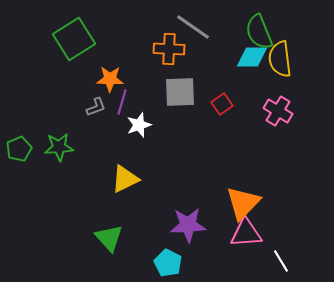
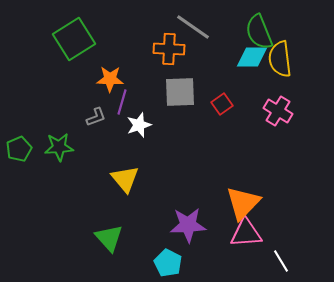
gray L-shape: moved 10 px down
yellow triangle: rotated 44 degrees counterclockwise
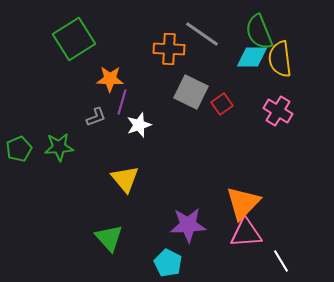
gray line: moved 9 px right, 7 px down
gray square: moved 11 px right; rotated 28 degrees clockwise
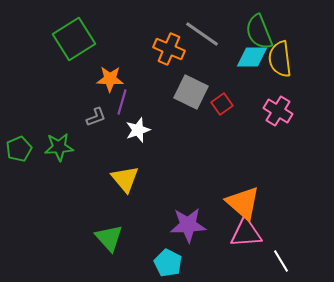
orange cross: rotated 20 degrees clockwise
white star: moved 1 px left, 5 px down
orange triangle: rotated 33 degrees counterclockwise
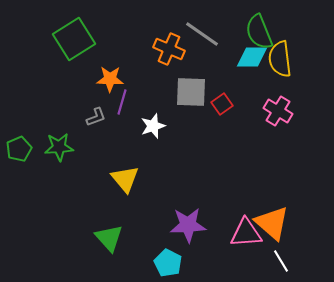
gray square: rotated 24 degrees counterclockwise
white star: moved 15 px right, 4 px up
orange triangle: moved 29 px right, 20 px down
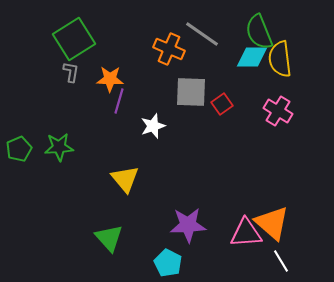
purple line: moved 3 px left, 1 px up
gray L-shape: moved 25 px left, 45 px up; rotated 60 degrees counterclockwise
